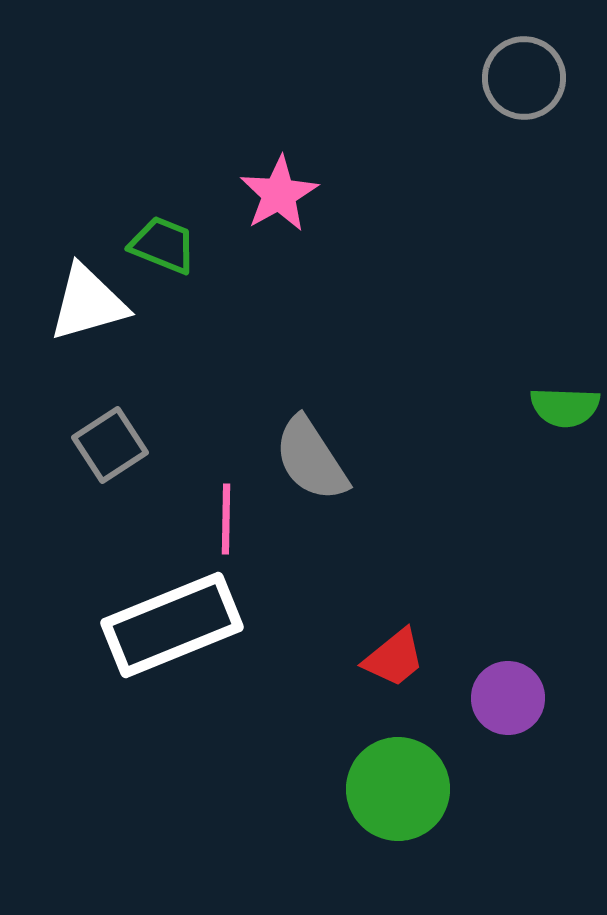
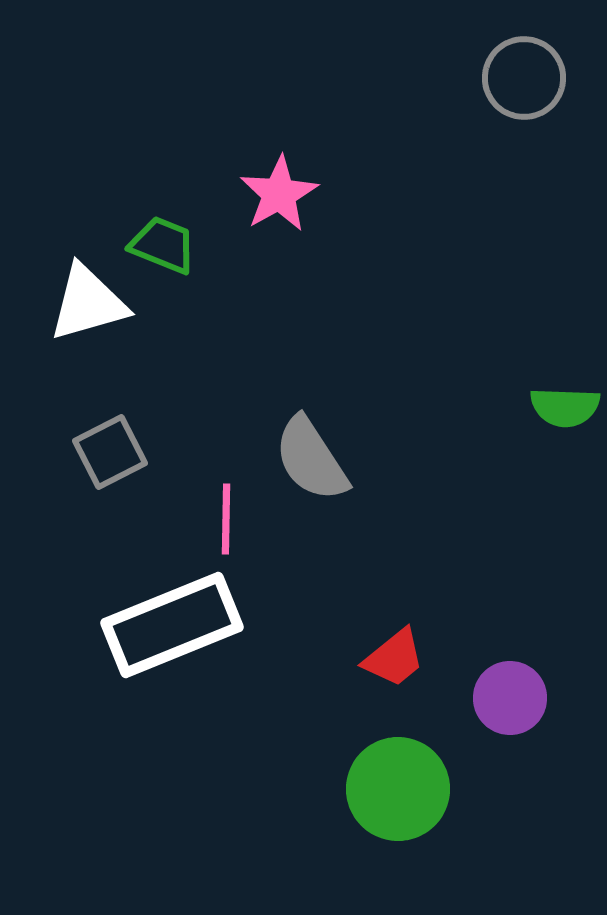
gray square: moved 7 px down; rotated 6 degrees clockwise
purple circle: moved 2 px right
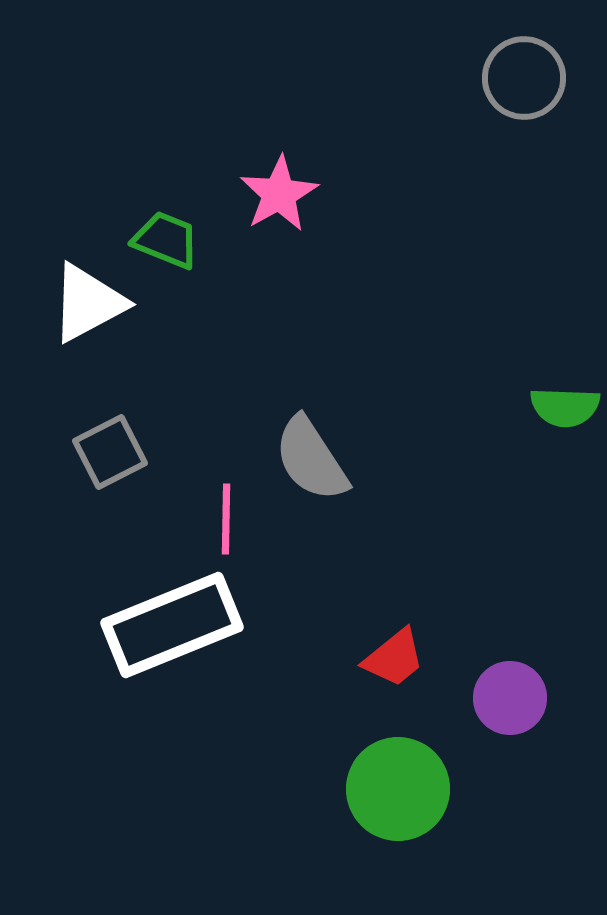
green trapezoid: moved 3 px right, 5 px up
white triangle: rotated 12 degrees counterclockwise
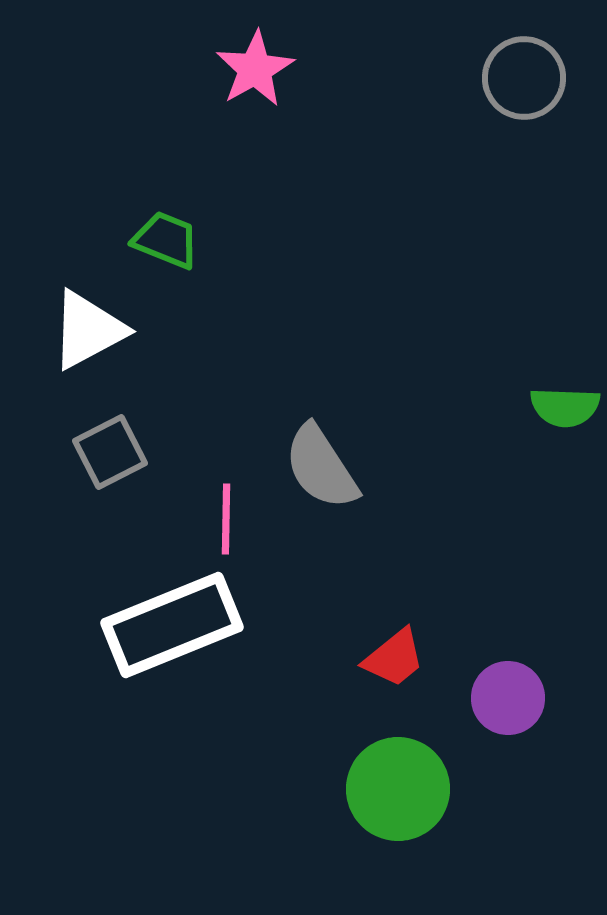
pink star: moved 24 px left, 125 px up
white triangle: moved 27 px down
gray semicircle: moved 10 px right, 8 px down
purple circle: moved 2 px left
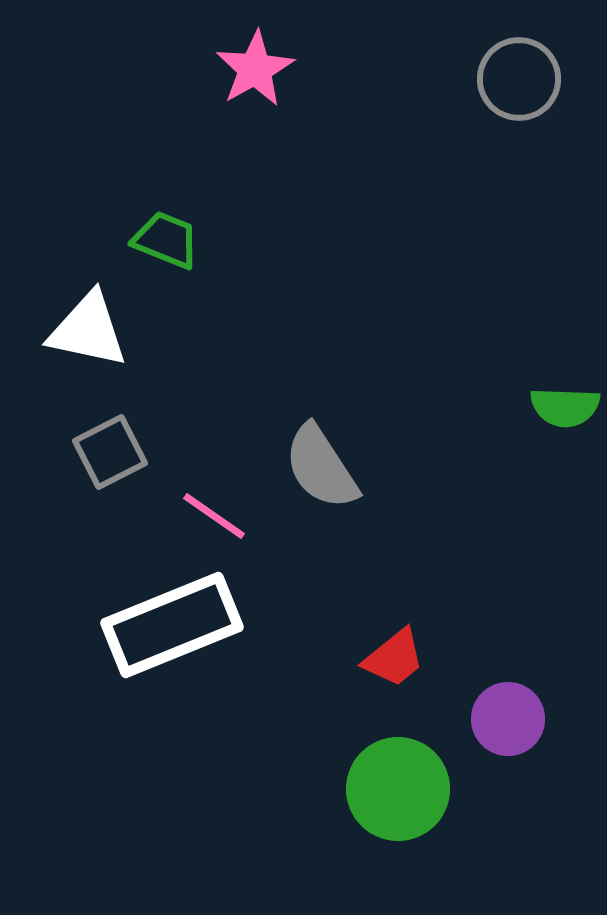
gray circle: moved 5 px left, 1 px down
white triangle: rotated 40 degrees clockwise
pink line: moved 12 px left, 3 px up; rotated 56 degrees counterclockwise
purple circle: moved 21 px down
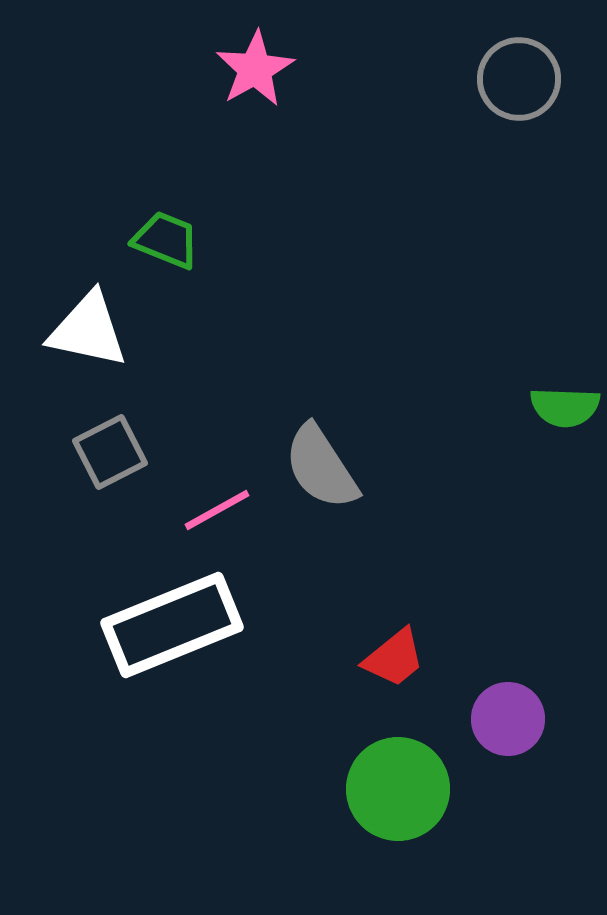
pink line: moved 3 px right, 6 px up; rotated 64 degrees counterclockwise
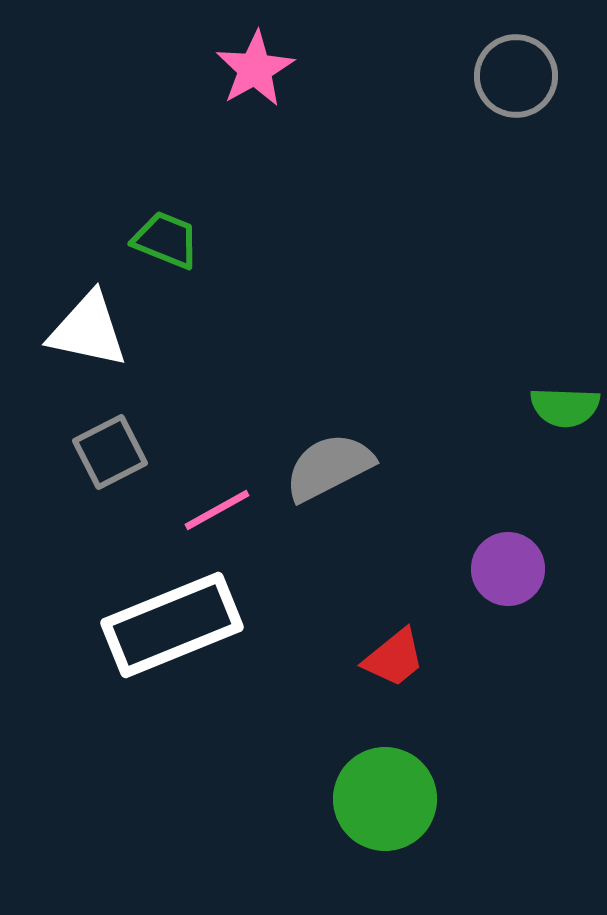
gray circle: moved 3 px left, 3 px up
gray semicircle: moved 8 px right; rotated 96 degrees clockwise
purple circle: moved 150 px up
green circle: moved 13 px left, 10 px down
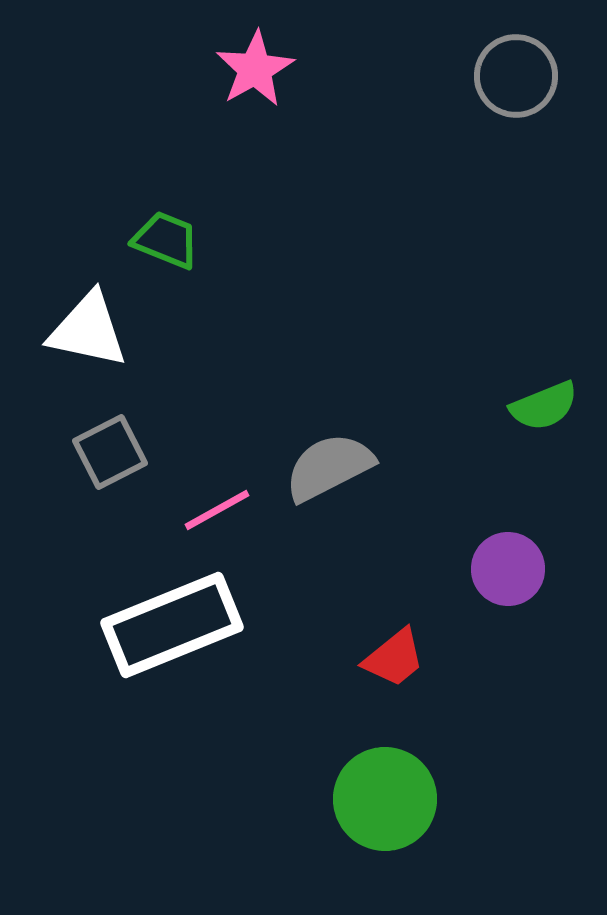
green semicircle: moved 21 px left, 1 px up; rotated 24 degrees counterclockwise
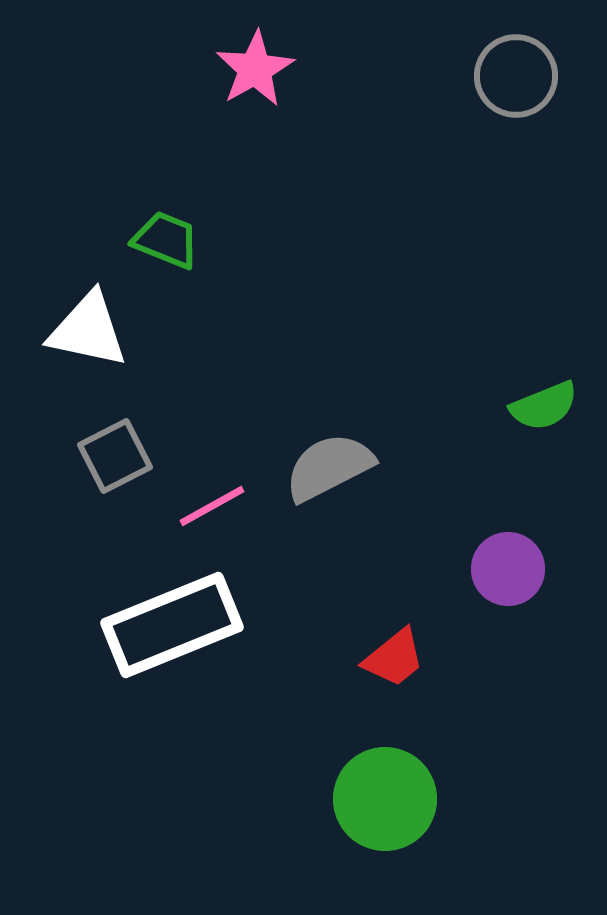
gray square: moved 5 px right, 4 px down
pink line: moved 5 px left, 4 px up
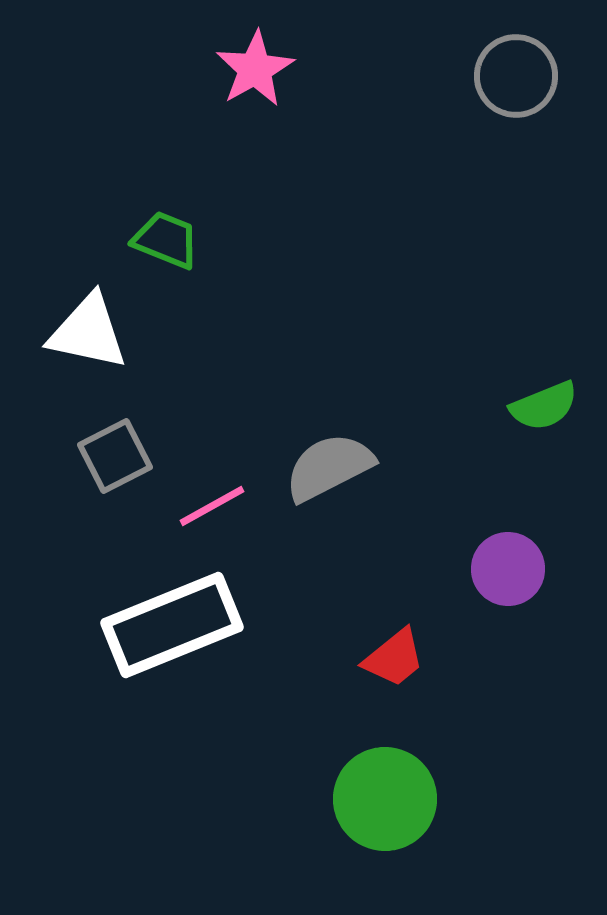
white triangle: moved 2 px down
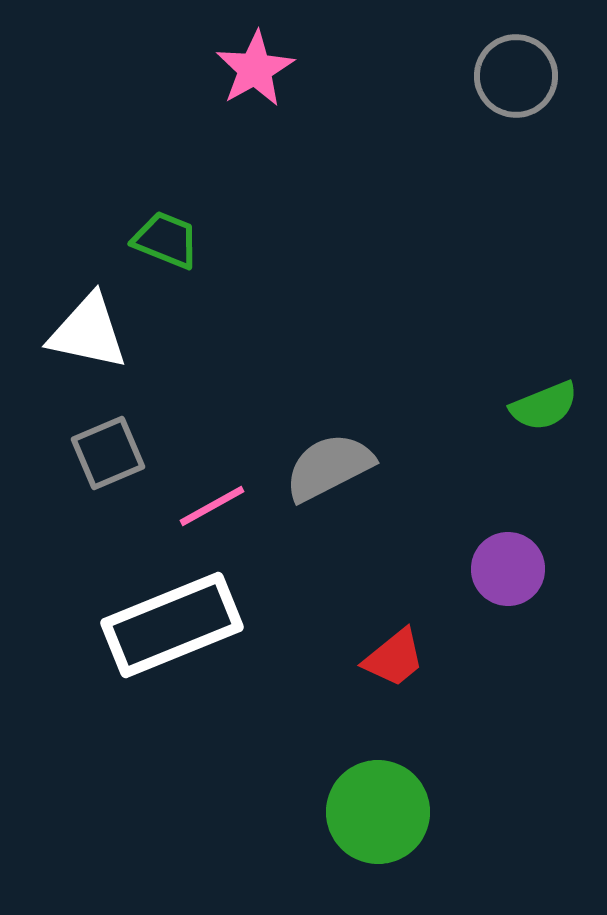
gray square: moved 7 px left, 3 px up; rotated 4 degrees clockwise
green circle: moved 7 px left, 13 px down
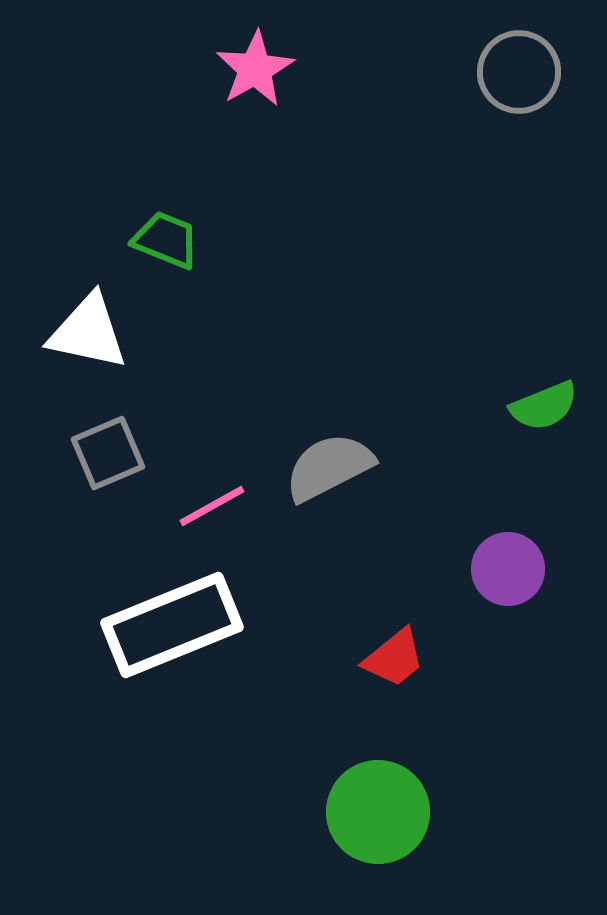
gray circle: moved 3 px right, 4 px up
